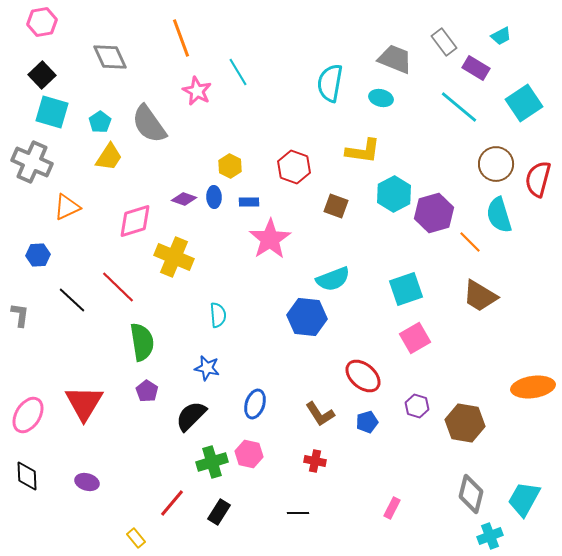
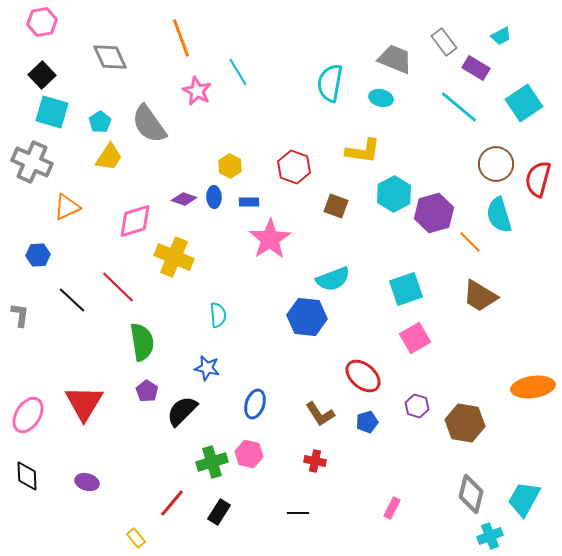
black semicircle at (191, 416): moved 9 px left, 5 px up
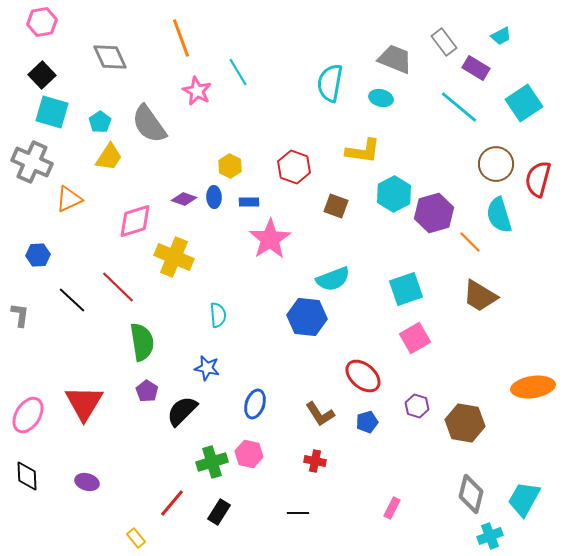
orange triangle at (67, 207): moved 2 px right, 8 px up
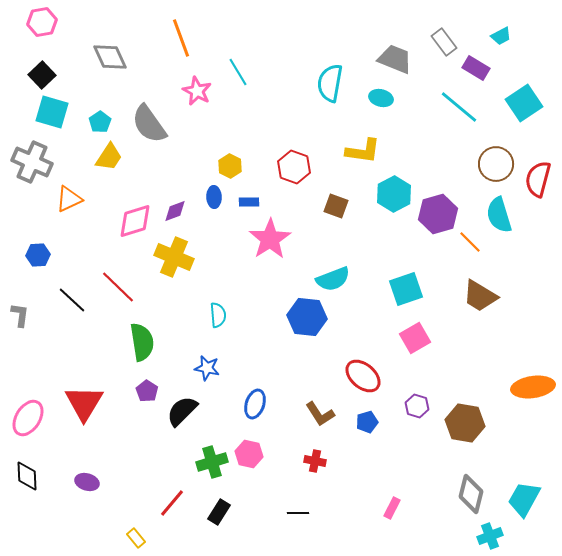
purple diamond at (184, 199): moved 9 px left, 12 px down; rotated 40 degrees counterclockwise
purple hexagon at (434, 213): moved 4 px right, 1 px down
pink ellipse at (28, 415): moved 3 px down
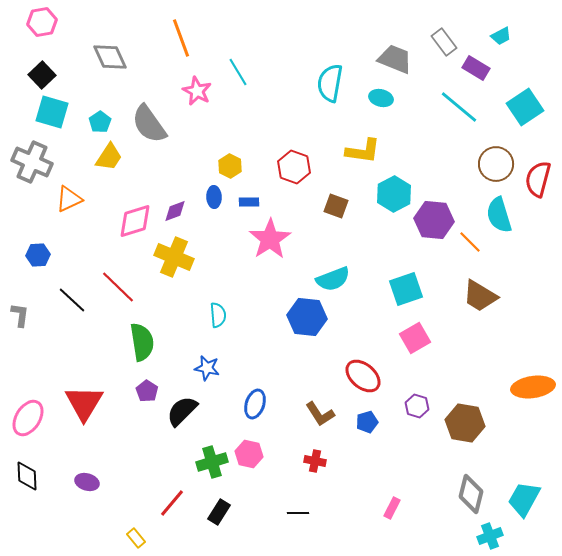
cyan square at (524, 103): moved 1 px right, 4 px down
purple hexagon at (438, 214): moved 4 px left, 6 px down; rotated 21 degrees clockwise
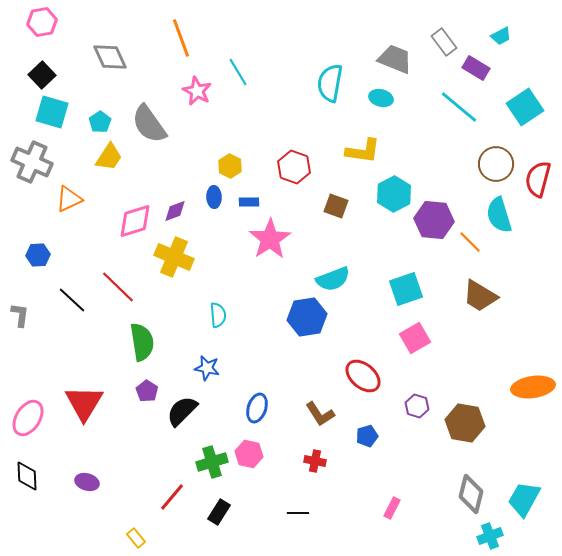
blue hexagon at (307, 317): rotated 15 degrees counterclockwise
blue ellipse at (255, 404): moved 2 px right, 4 px down
blue pentagon at (367, 422): moved 14 px down
red line at (172, 503): moved 6 px up
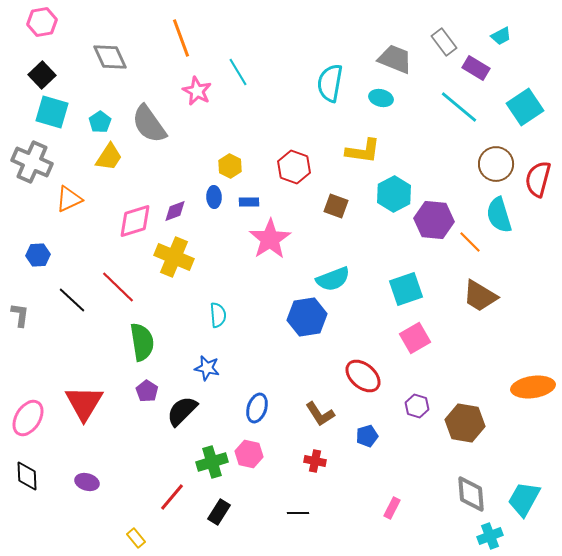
gray diamond at (471, 494): rotated 18 degrees counterclockwise
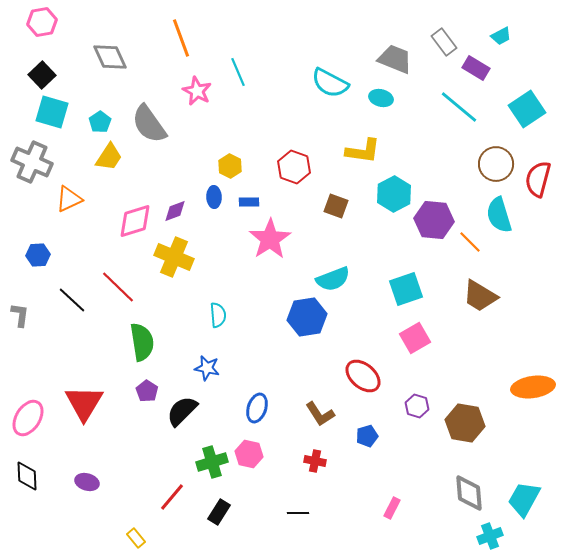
cyan line at (238, 72): rotated 8 degrees clockwise
cyan semicircle at (330, 83): rotated 72 degrees counterclockwise
cyan square at (525, 107): moved 2 px right, 2 px down
gray diamond at (471, 494): moved 2 px left, 1 px up
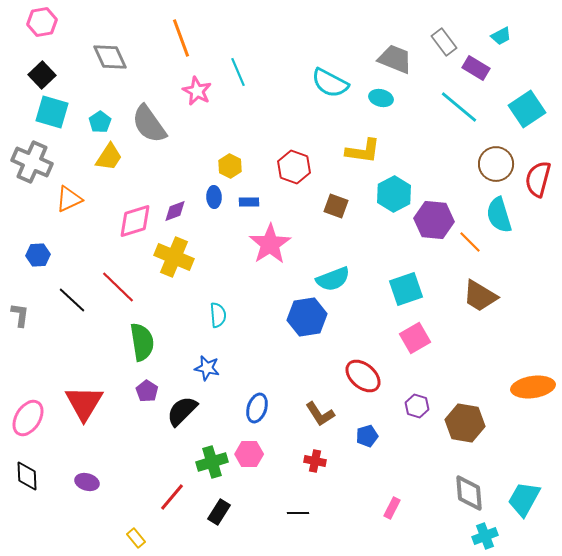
pink star at (270, 239): moved 5 px down
pink hexagon at (249, 454): rotated 12 degrees counterclockwise
cyan cross at (490, 536): moved 5 px left
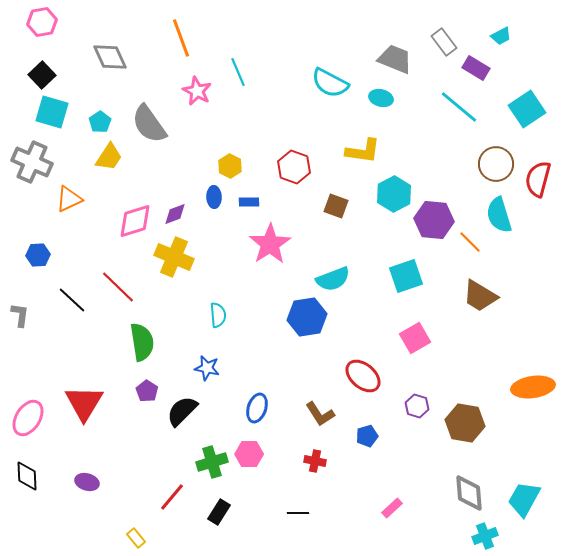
purple diamond at (175, 211): moved 3 px down
cyan square at (406, 289): moved 13 px up
pink rectangle at (392, 508): rotated 20 degrees clockwise
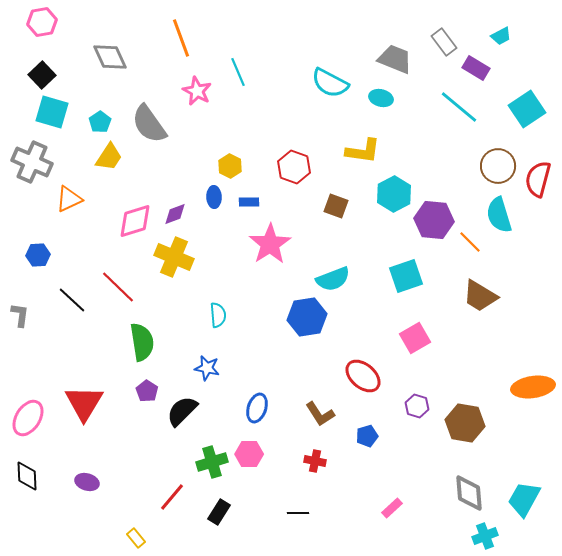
brown circle at (496, 164): moved 2 px right, 2 px down
